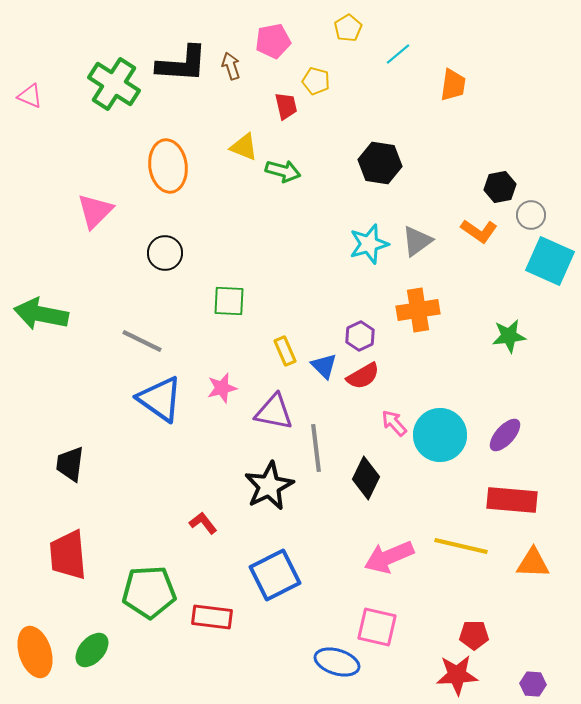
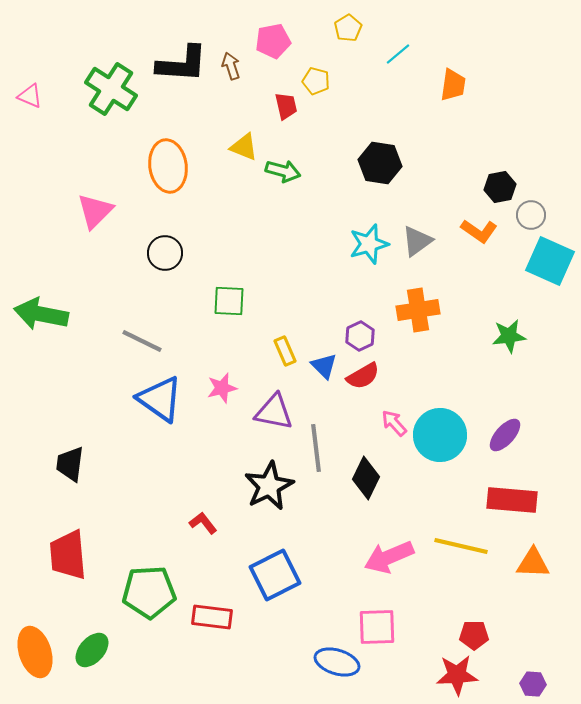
green cross at (114, 84): moved 3 px left, 5 px down
pink square at (377, 627): rotated 15 degrees counterclockwise
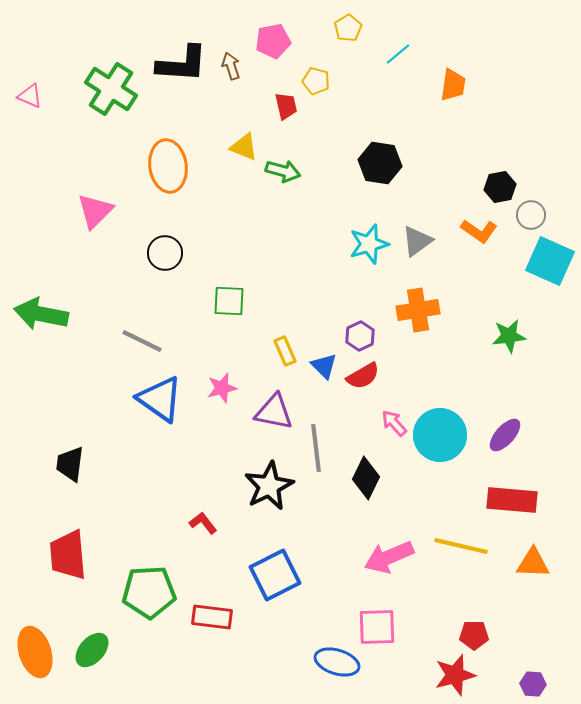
red star at (457, 675): moved 2 px left; rotated 12 degrees counterclockwise
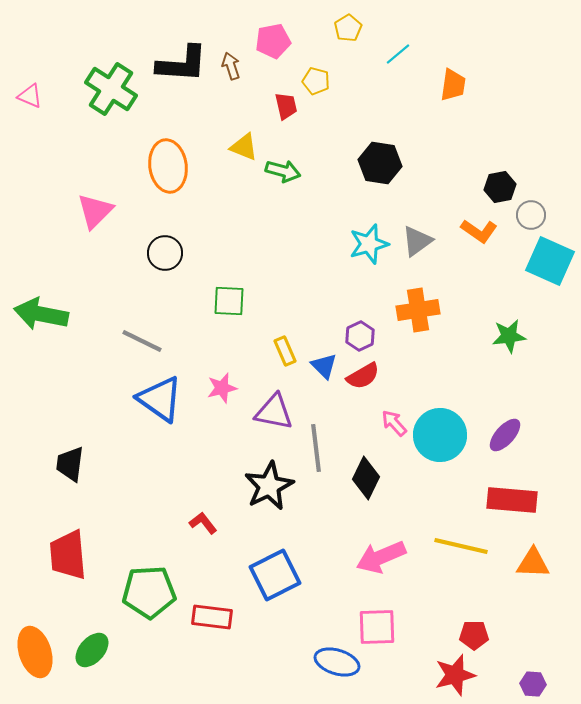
pink arrow at (389, 557): moved 8 px left
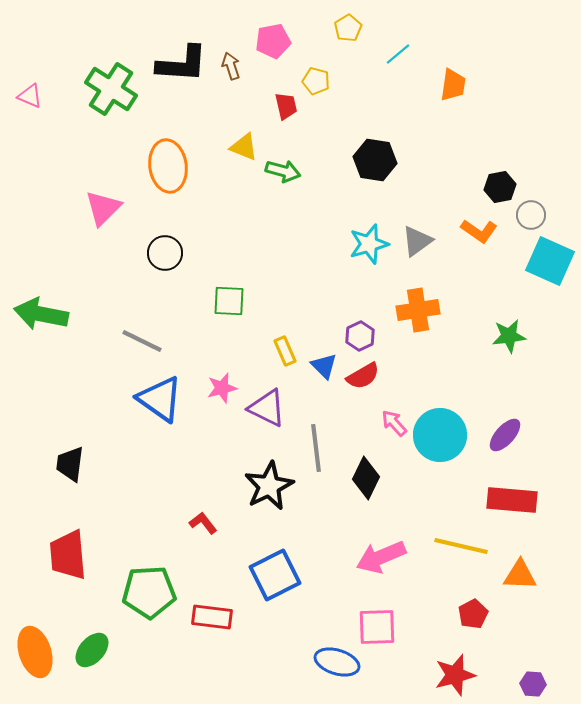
black hexagon at (380, 163): moved 5 px left, 3 px up
pink triangle at (95, 211): moved 8 px right, 3 px up
purple triangle at (274, 412): moved 7 px left, 4 px up; rotated 15 degrees clockwise
orange triangle at (533, 563): moved 13 px left, 12 px down
red pentagon at (474, 635): moved 1 px left, 21 px up; rotated 28 degrees counterclockwise
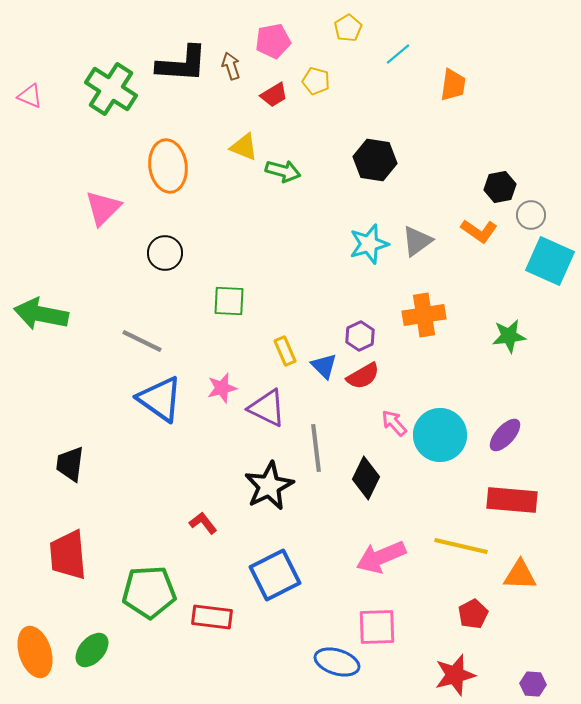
red trapezoid at (286, 106): moved 12 px left, 11 px up; rotated 72 degrees clockwise
orange cross at (418, 310): moved 6 px right, 5 px down
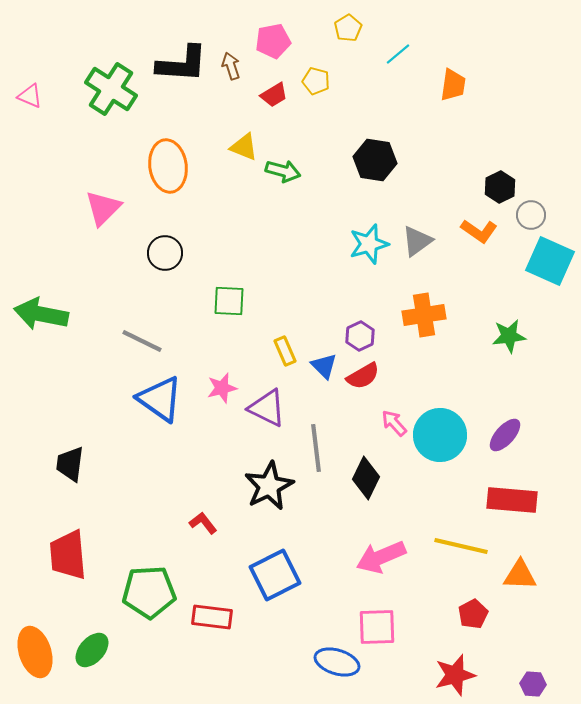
black hexagon at (500, 187): rotated 16 degrees counterclockwise
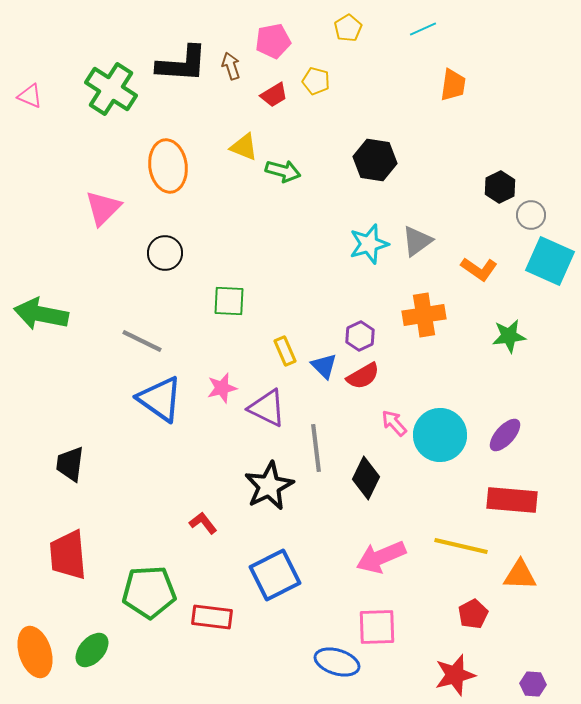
cyan line at (398, 54): moved 25 px right, 25 px up; rotated 16 degrees clockwise
orange L-shape at (479, 231): moved 38 px down
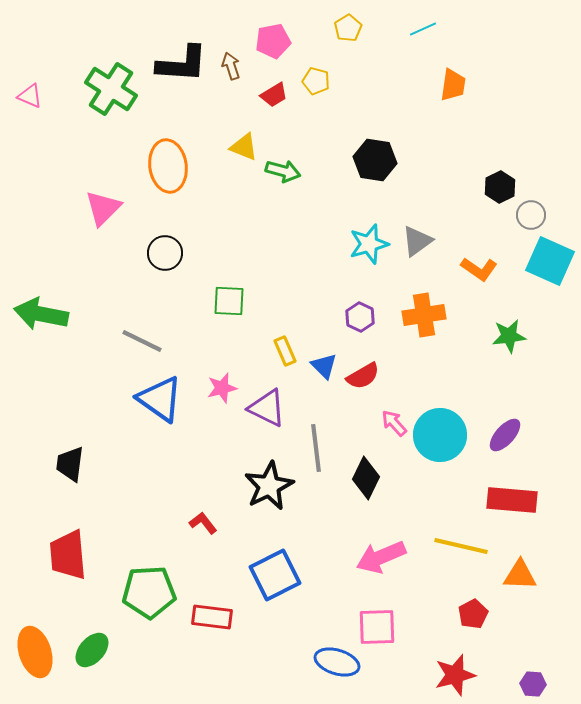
purple hexagon at (360, 336): moved 19 px up; rotated 8 degrees counterclockwise
